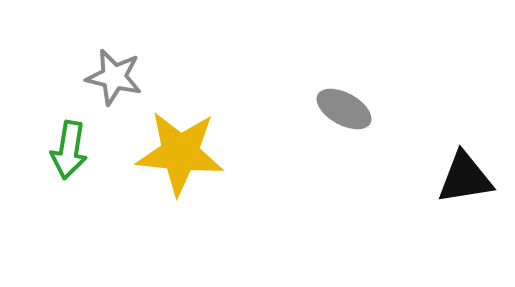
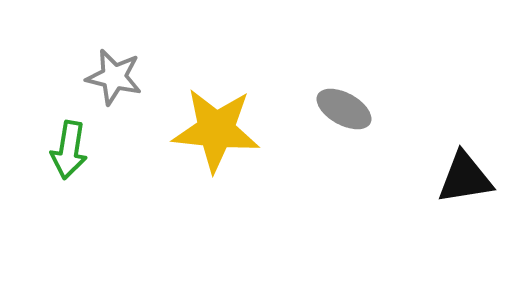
yellow star: moved 36 px right, 23 px up
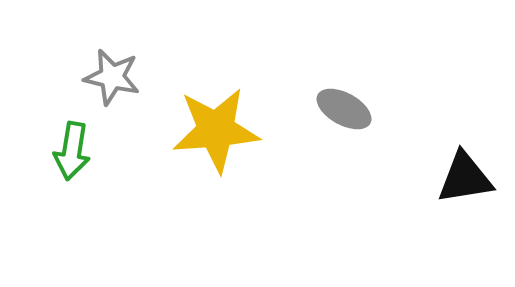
gray star: moved 2 px left
yellow star: rotated 10 degrees counterclockwise
green arrow: moved 3 px right, 1 px down
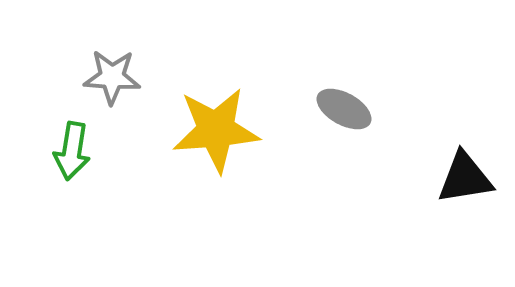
gray star: rotated 10 degrees counterclockwise
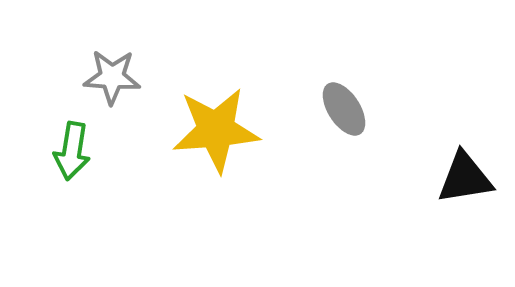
gray ellipse: rotated 28 degrees clockwise
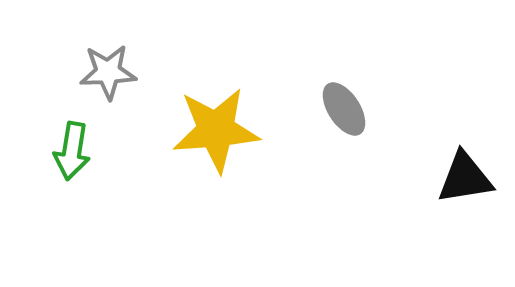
gray star: moved 4 px left, 5 px up; rotated 6 degrees counterclockwise
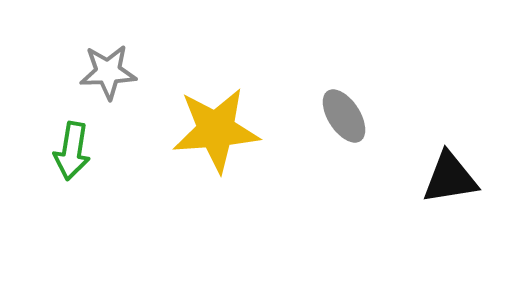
gray ellipse: moved 7 px down
black triangle: moved 15 px left
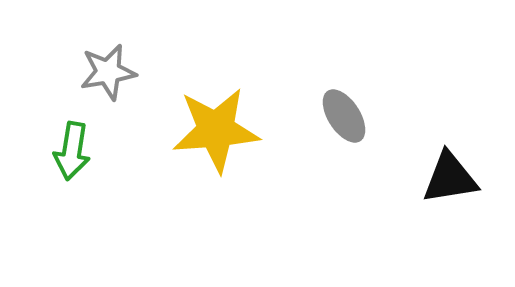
gray star: rotated 8 degrees counterclockwise
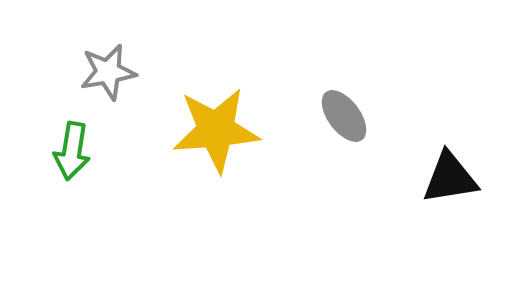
gray ellipse: rotated 4 degrees counterclockwise
